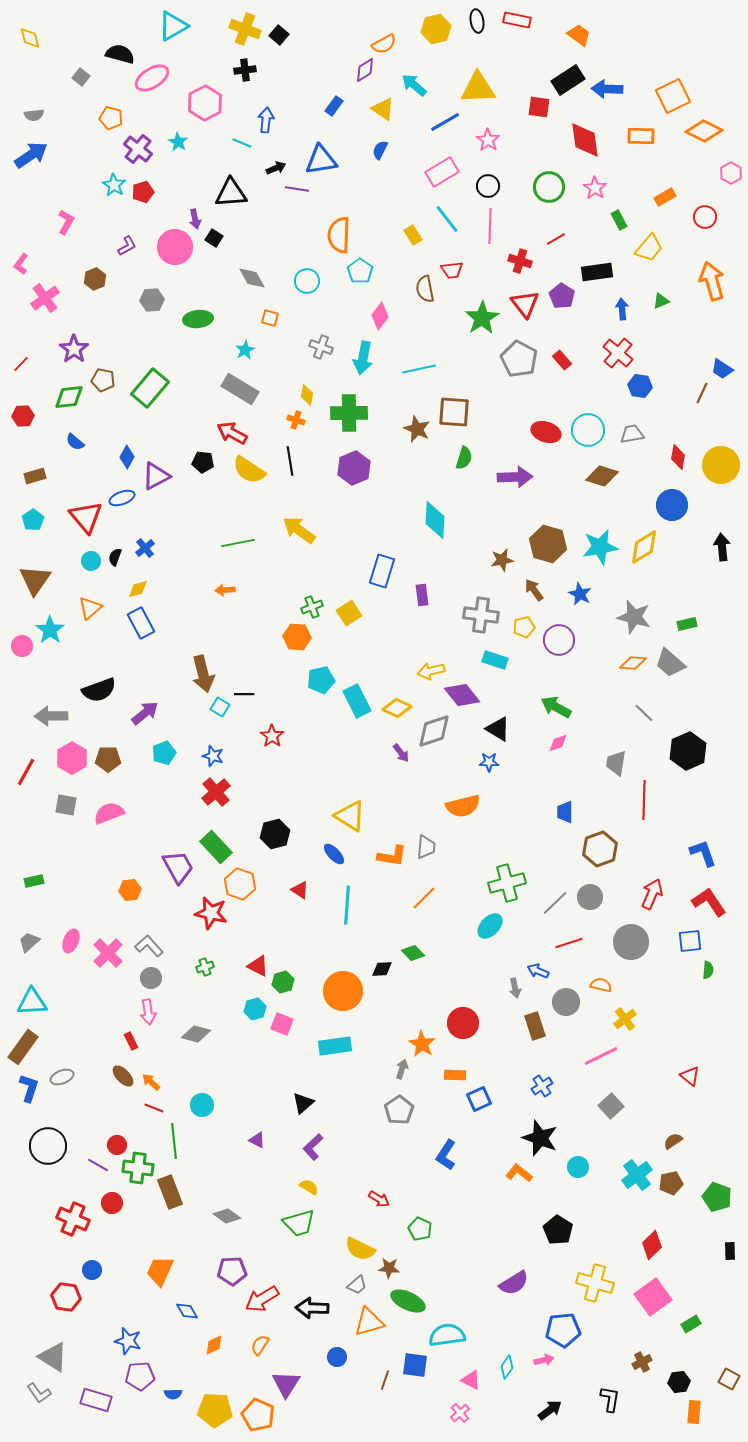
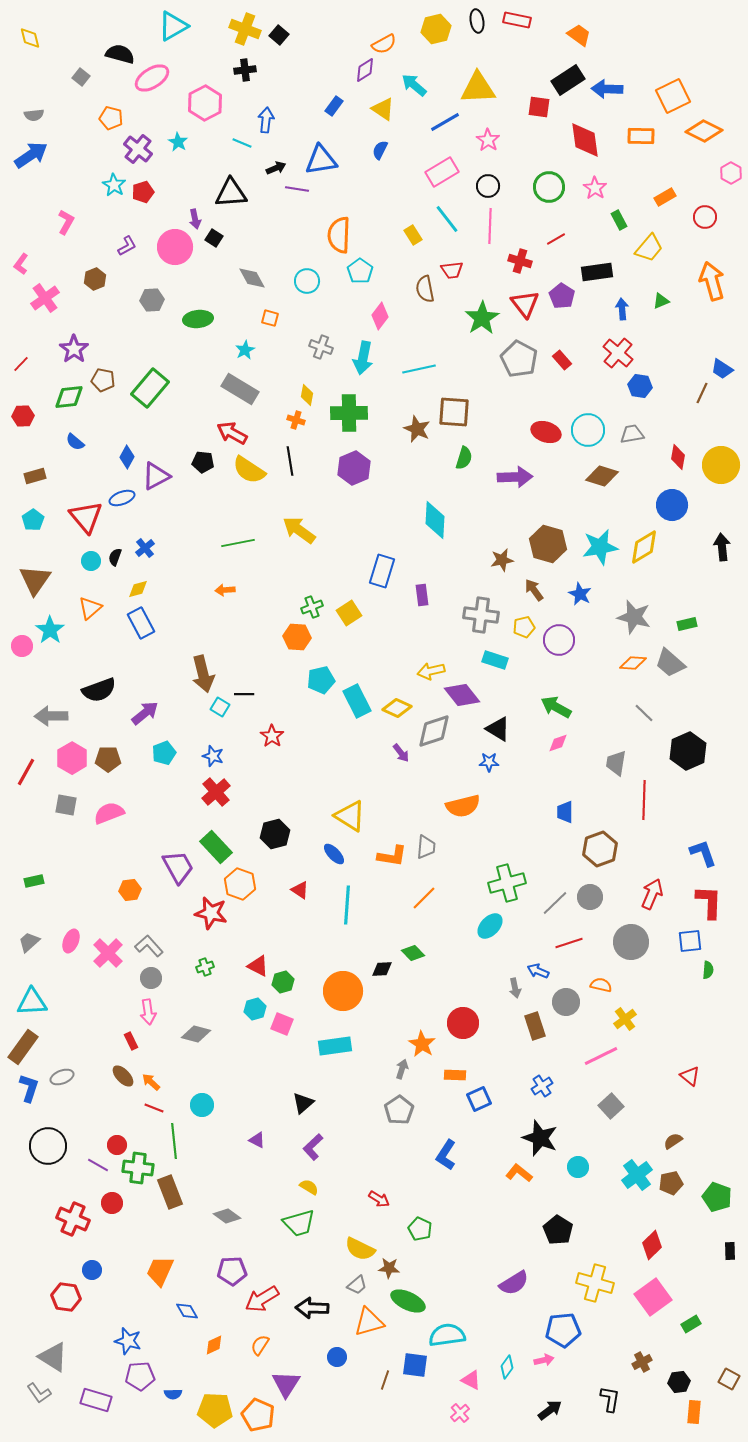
red L-shape at (709, 902): rotated 36 degrees clockwise
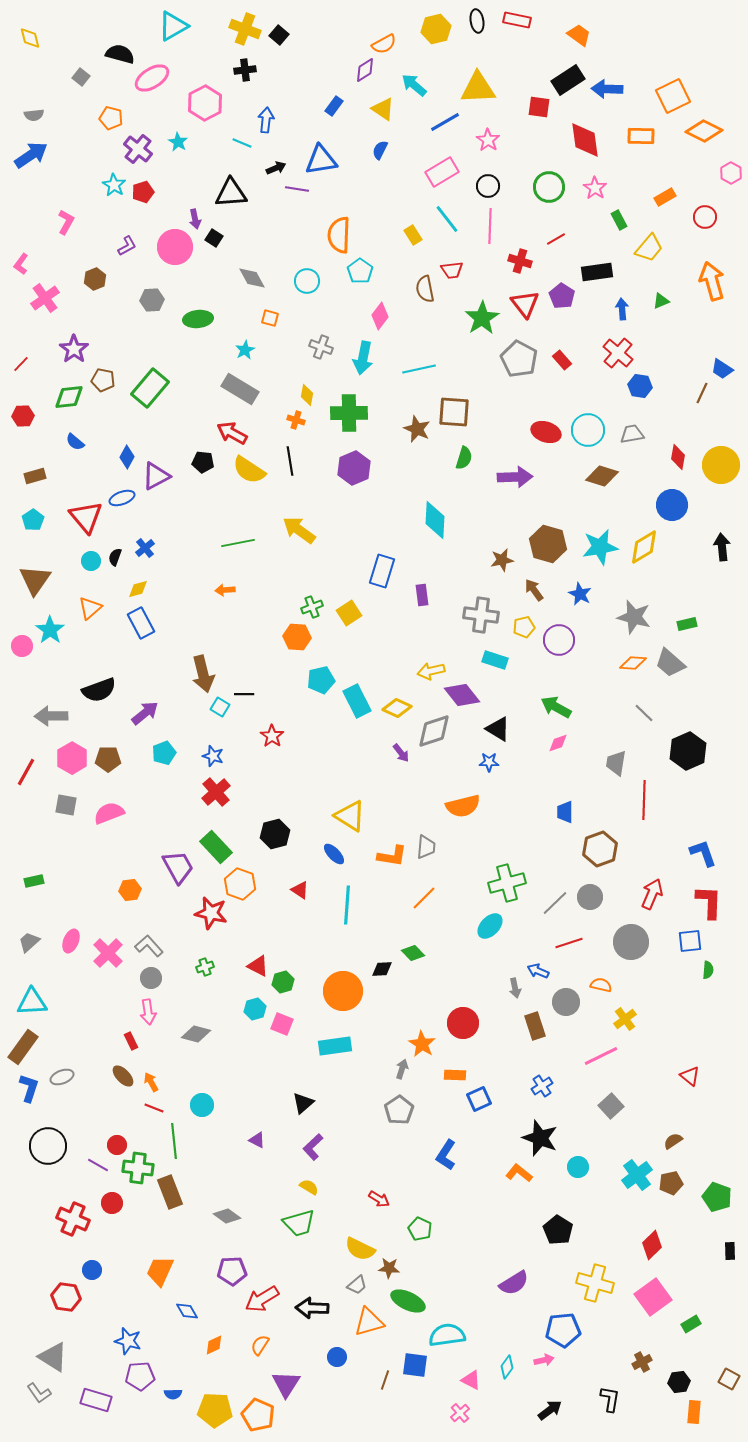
orange arrow at (151, 1082): rotated 18 degrees clockwise
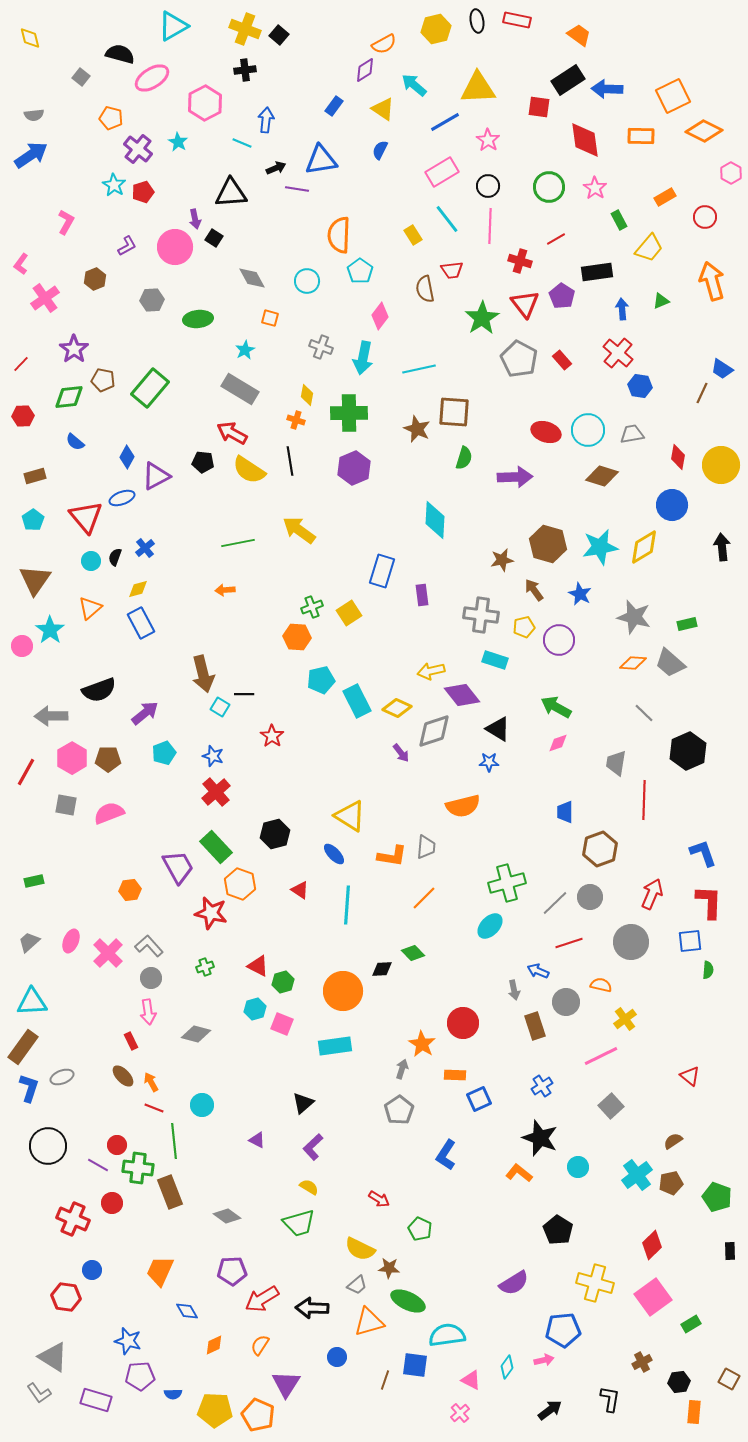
gray arrow at (515, 988): moved 1 px left, 2 px down
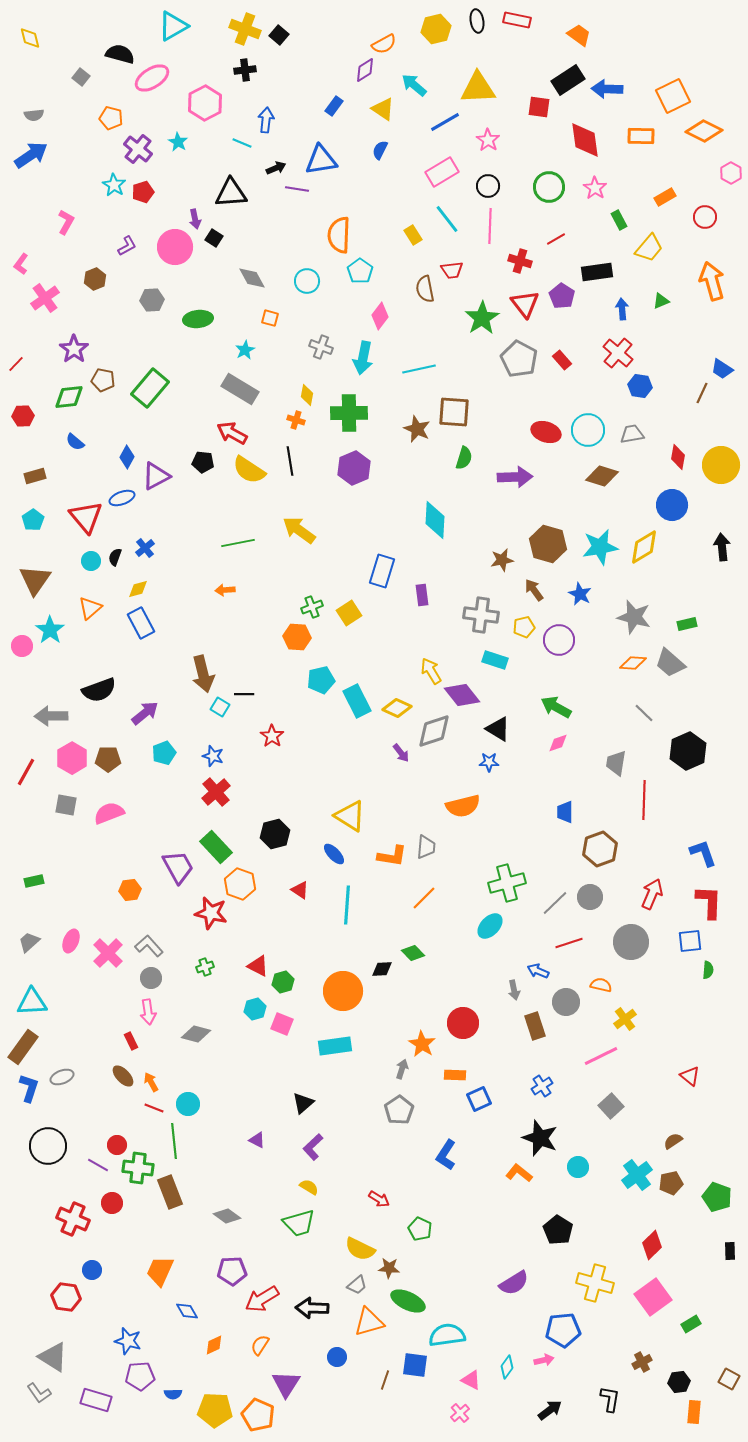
red line at (21, 364): moved 5 px left
yellow arrow at (431, 671): rotated 72 degrees clockwise
cyan circle at (202, 1105): moved 14 px left, 1 px up
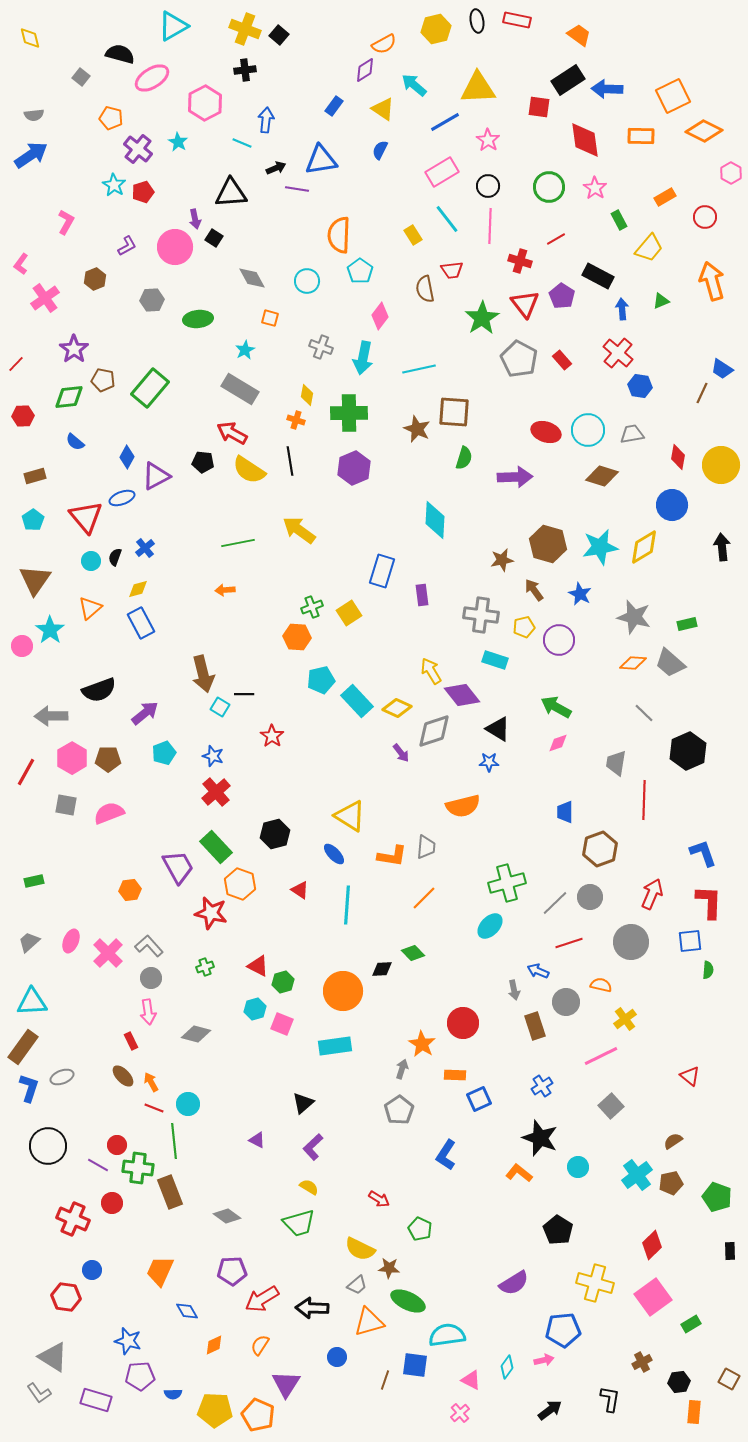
black rectangle at (597, 272): moved 1 px right, 4 px down; rotated 36 degrees clockwise
cyan rectangle at (357, 701): rotated 16 degrees counterclockwise
